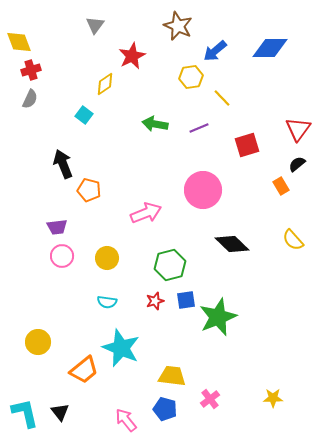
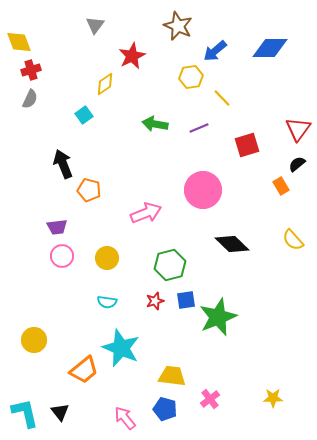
cyan square at (84, 115): rotated 18 degrees clockwise
yellow circle at (38, 342): moved 4 px left, 2 px up
pink arrow at (126, 420): moved 1 px left, 2 px up
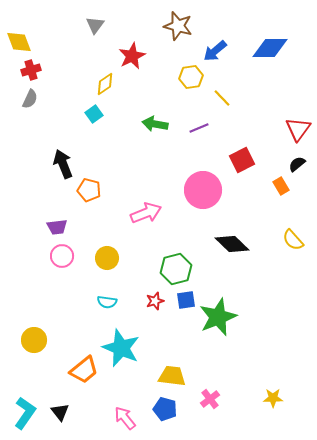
brown star at (178, 26): rotated 8 degrees counterclockwise
cyan square at (84, 115): moved 10 px right, 1 px up
red square at (247, 145): moved 5 px left, 15 px down; rotated 10 degrees counterclockwise
green hexagon at (170, 265): moved 6 px right, 4 px down
cyan L-shape at (25, 413): rotated 48 degrees clockwise
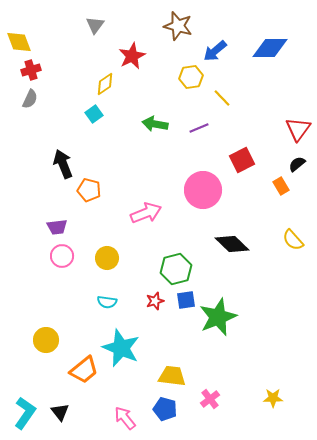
yellow circle at (34, 340): moved 12 px right
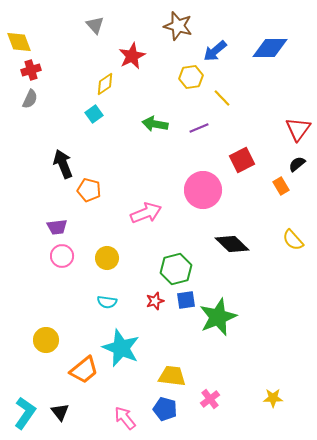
gray triangle at (95, 25): rotated 18 degrees counterclockwise
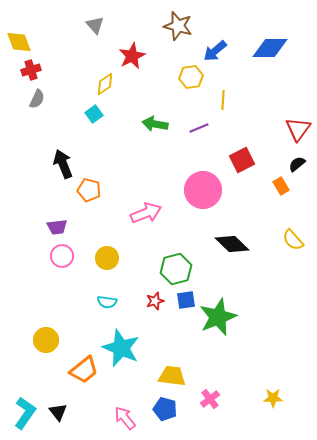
yellow line at (222, 98): moved 1 px right, 2 px down; rotated 48 degrees clockwise
gray semicircle at (30, 99): moved 7 px right
black triangle at (60, 412): moved 2 px left
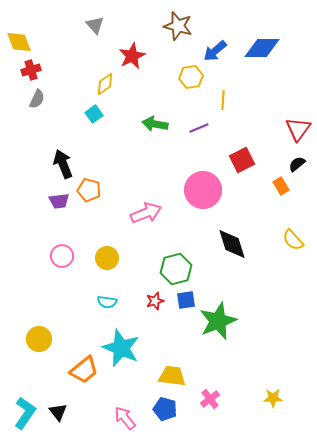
blue diamond at (270, 48): moved 8 px left
purple trapezoid at (57, 227): moved 2 px right, 26 px up
black diamond at (232, 244): rotated 28 degrees clockwise
green star at (218, 317): moved 4 px down
yellow circle at (46, 340): moved 7 px left, 1 px up
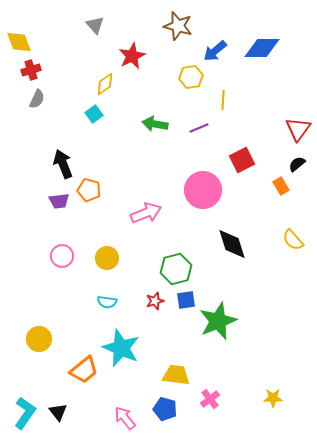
yellow trapezoid at (172, 376): moved 4 px right, 1 px up
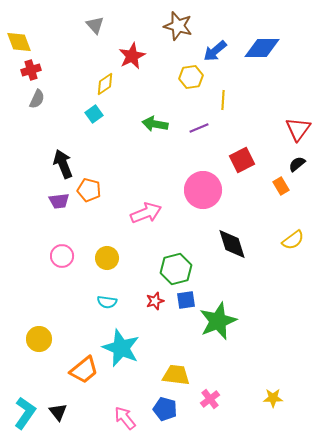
yellow semicircle at (293, 240): rotated 85 degrees counterclockwise
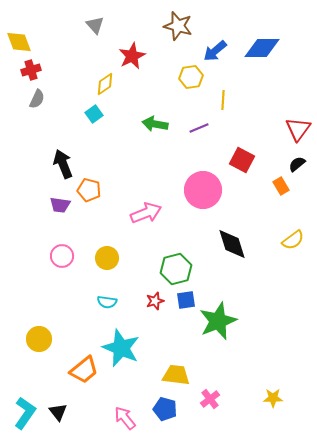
red square at (242, 160): rotated 35 degrees counterclockwise
purple trapezoid at (59, 201): moved 1 px right, 4 px down; rotated 15 degrees clockwise
